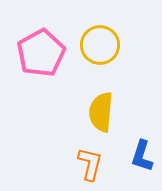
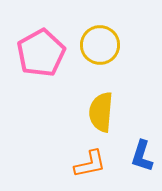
orange L-shape: rotated 64 degrees clockwise
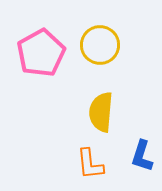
orange L-shape: rotated 96 degrees clockwise
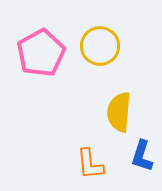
yellow circle: moved 1 px down
yellow semicircle: moved 18 px right
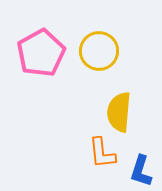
yellow circle: moved 1 px left, 5 px down
blue L-shape: moved 1 px left, 15 px down
orange L-shape: moved 12 px right, 11 px up
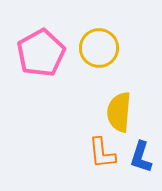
yellow circle: moved 3 px up
blue L-shape: moved 14 px up
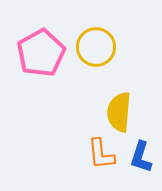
yellow circle: moved 3 px left, 1 px up
orange L-shape: moved 1 px left, 1 px down
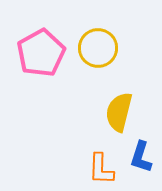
yellow circle: moved 2 px right, 1 px down
yellow semicircle: rotated 9 degrees clockwise
orange L-shape: moved 15 px down; rotated 8 degrees clockwise
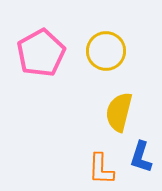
yellow circle: moved 8 px right, 3 px down
